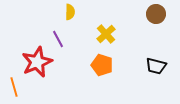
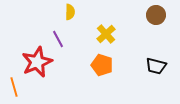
brown circle: moved 1 px down
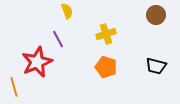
yellow semicircle: moved 3 px left, 1 px up; rotated 21 degrees counterclockwise
yellow cross: rotated 24 degrees clockwise
orange pentagon: moved 4 px right, 2 px down
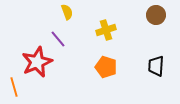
yellow semicircle: moved 1 px down
yellow cross: moved 4 px up
purple line: rotated 12 degrees counterclockwise
black trapezoid: rotated 80 degrees clockwise
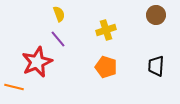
yellow semicircle: moved 8 px left, 2 px down
orange line: rotated 60 degrees counterclockwise
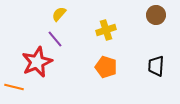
yellow semicircle: rotated 119 degrees counterclockwise
purple line: moved 3 px left
